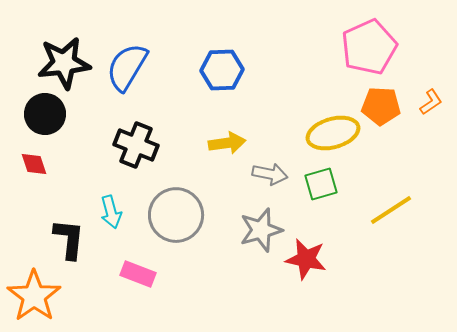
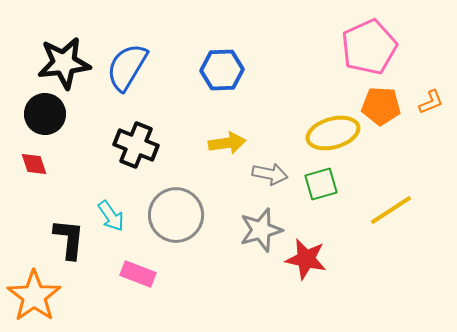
orange L-shape: rotated 12 degrees clockwise
cyan arrow: moved 4 px down; rotated 20 degrees counterclockwise
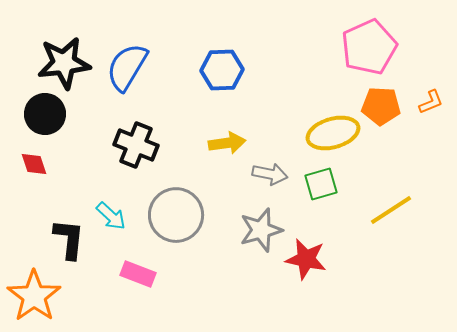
cyan arrow: rotated 12 degrees counterclockwise
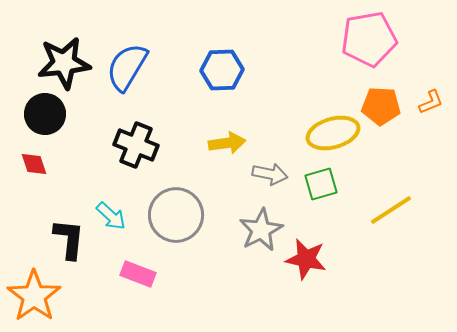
pink pentagon: moved 8 px up; rotated 14 degrees clockwise
gray star: rotated 12 degrees counterclockwise
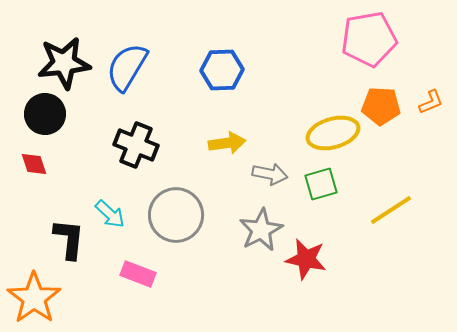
cyan arrow: moved 1 px left, 2 px up
orange star: moved 2 px down
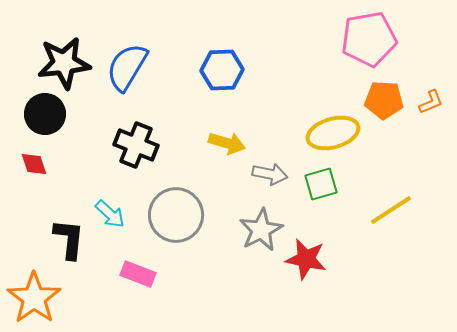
orange pentagon: moved 3 px right, 6 px up
yellow arrow: rotated 24 degrees clockwise
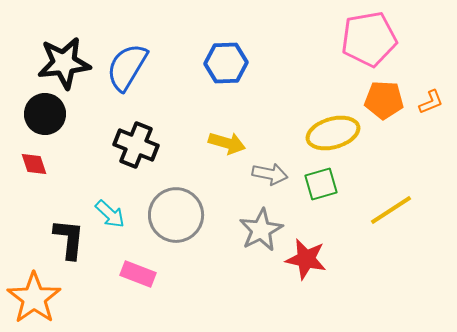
blue hexagon: moved 4 px right, 7 px up
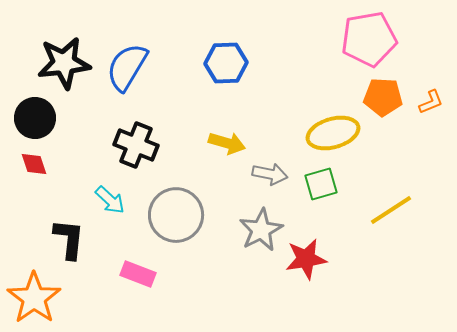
orange pentagon: moved 1 px left, 3 px up
black circle: moved 10 px left, 4 px down
cyan arrow: moved 14 px up
red star: rotated 21 degrees counterclockwise
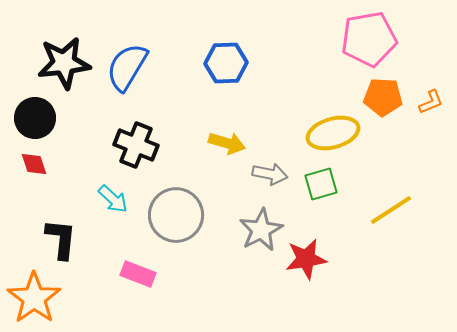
cyan arrow: moved 3 px right, 1 px up
black L-shape: moved 8 px left
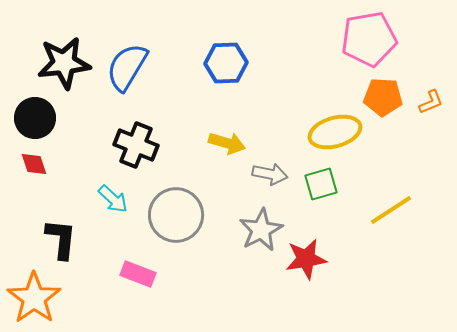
yellow ellipse: moved 2 px right, 1 px up
